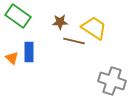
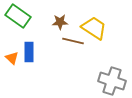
brown line: moved 1 px left
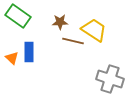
yellow trapezoid: moved 2 px down
gray cross: moved 2 px left, 2 px up
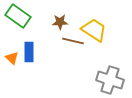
gray cross: moved 1 px down
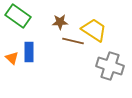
gray cross: moved 14 px up
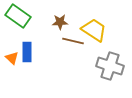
blue rectangle: moved 2 px left
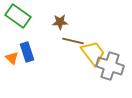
yellow trapezoid: moved 1 px left, 23 px down; rotated 20 degrees clockwise
blue rectangle: rotated 18 degrees counterclockwise
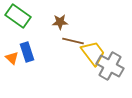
gray cross: rotated 12 degrees clockwise
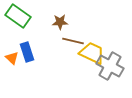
yellow trapezoid: moved 1 px left; rotated 28 degrees counterclockwise
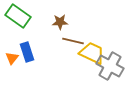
orange triangle: rotated 24 degrees clockwise
